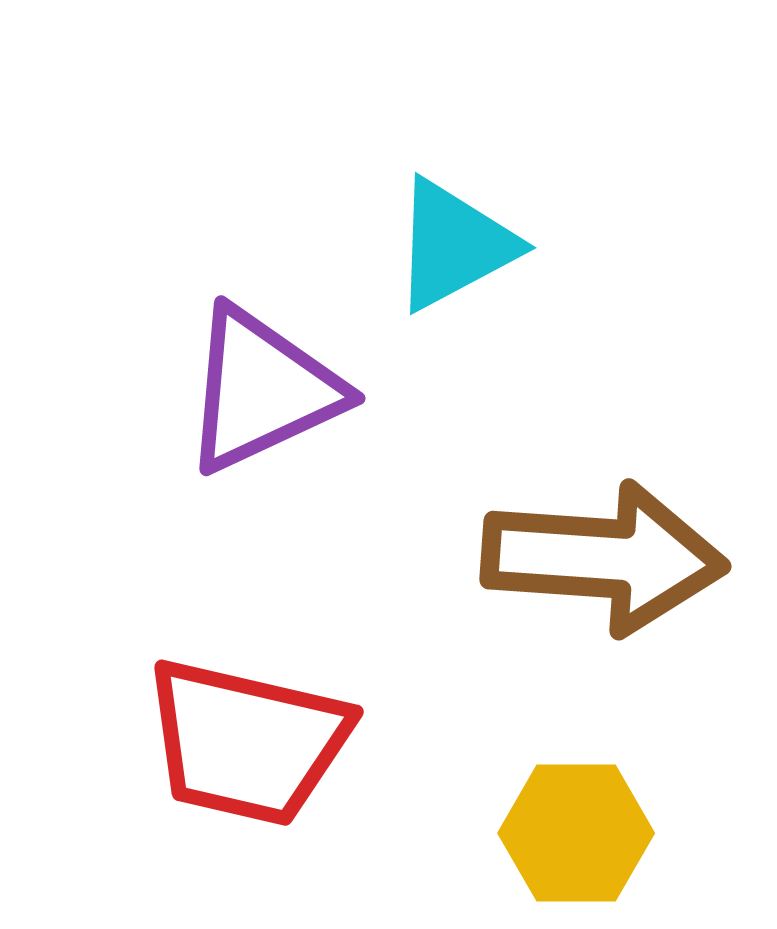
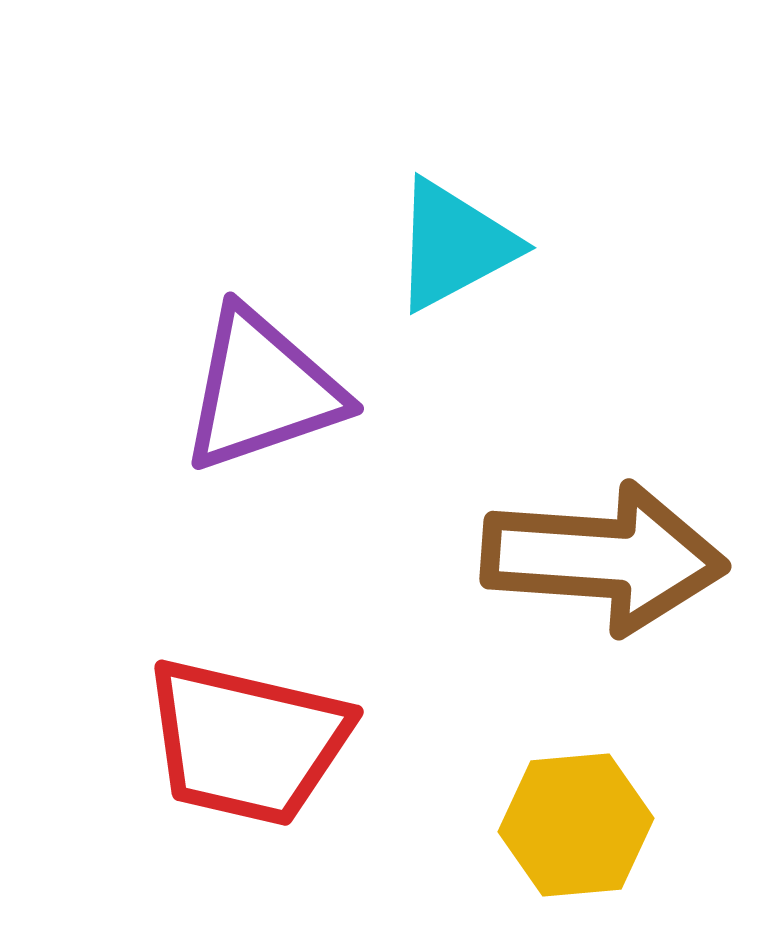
purple triangle: rotated 6 degrees clockwise
yellow hexagon: moved 8 px up; rotated 5 degrees counterclockwise
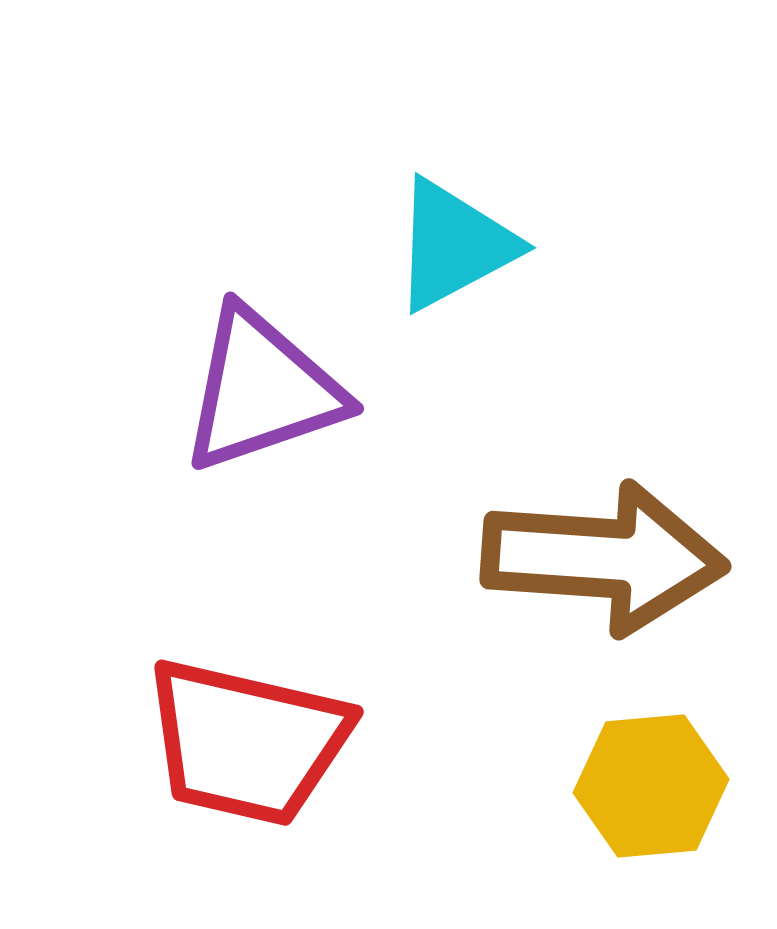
yellow hexagon: moved 75 px right, 39 px up
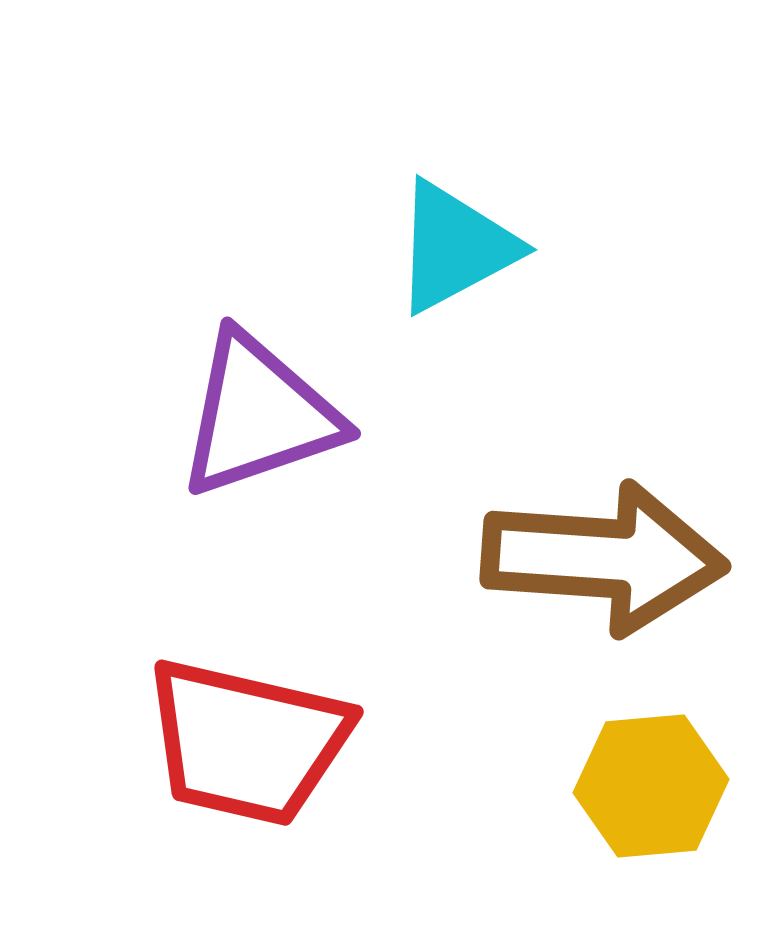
cyan triangle: moved 1 px right, 2 px down
purple triangle: moved 3 px left, 25 px down
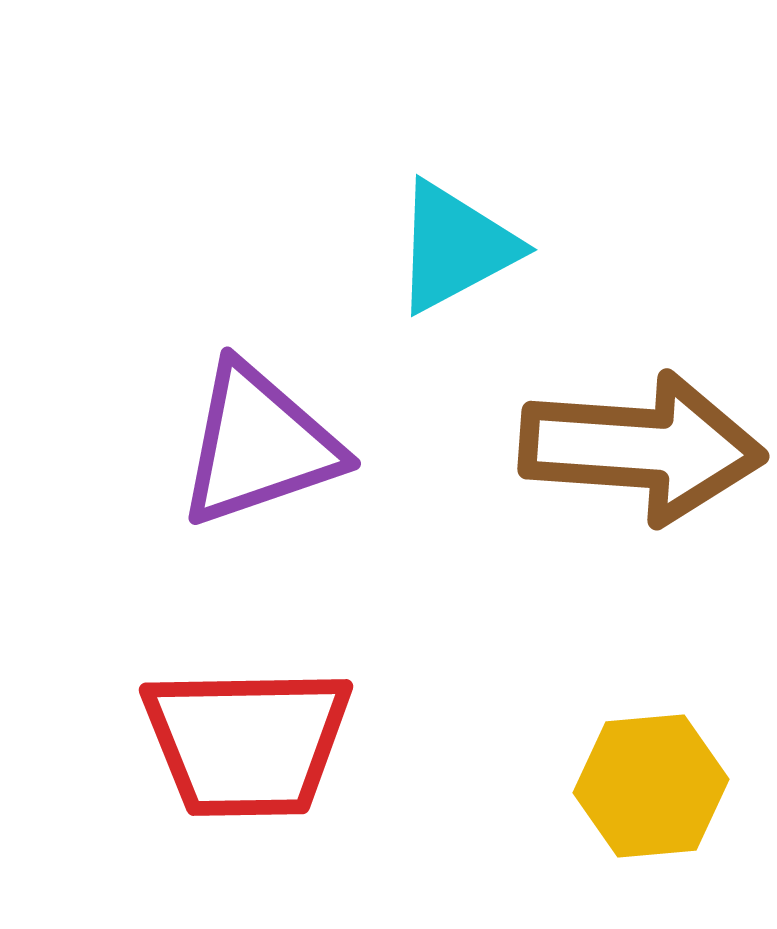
purple triangle: moved 30 px down
brown arrow: moved 38 px right, 110 px up
red trapezoid: rotated 14 degrees counterclockwise
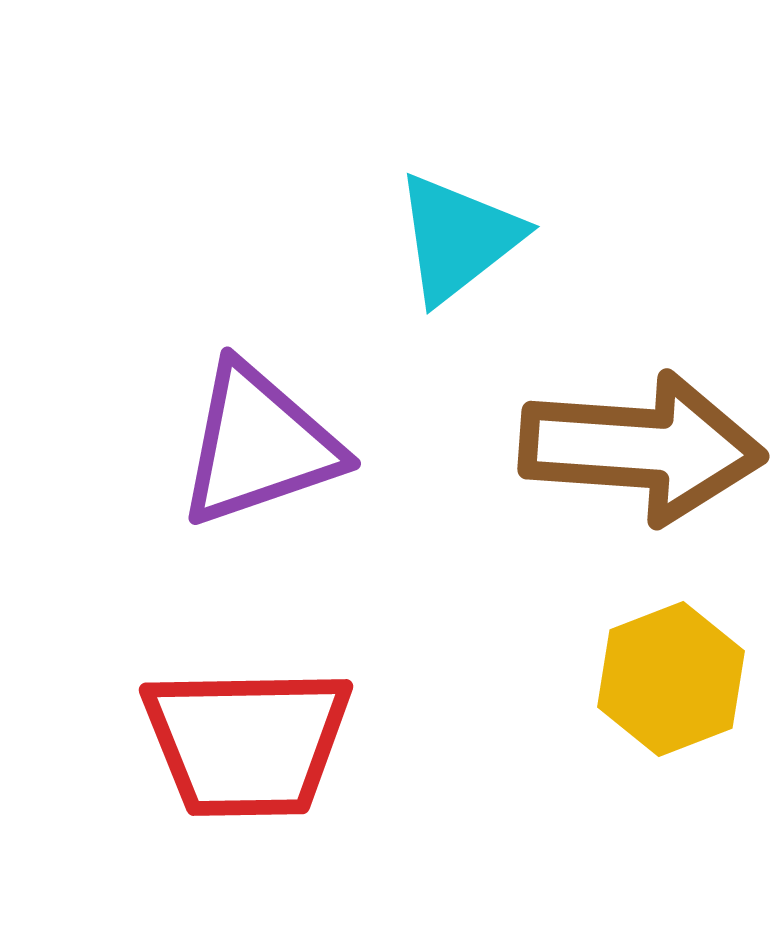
cyan triangle: moved 3 px right, 9 px up; rotated 10 degrees counterclockwise
yellow hexagon: moved 20 px right, 107 px up; rotated 16 degrees counterclockwise
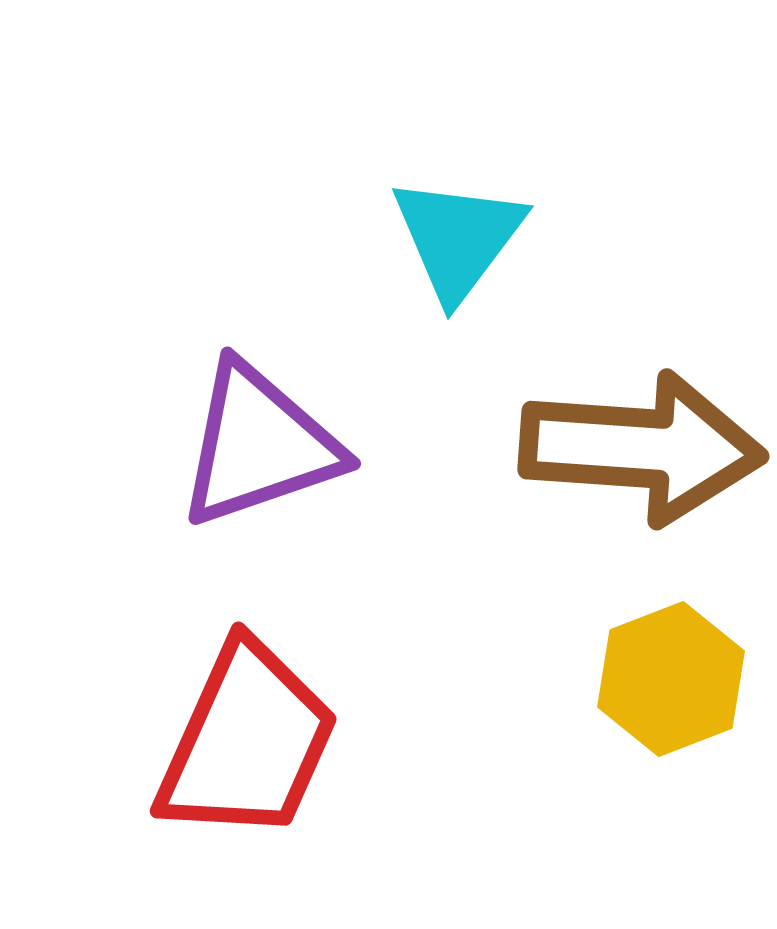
cyan triangle: rotated 15 degrees counterclockwise
red trapezoid: rotated 65 degrees counterclockwise
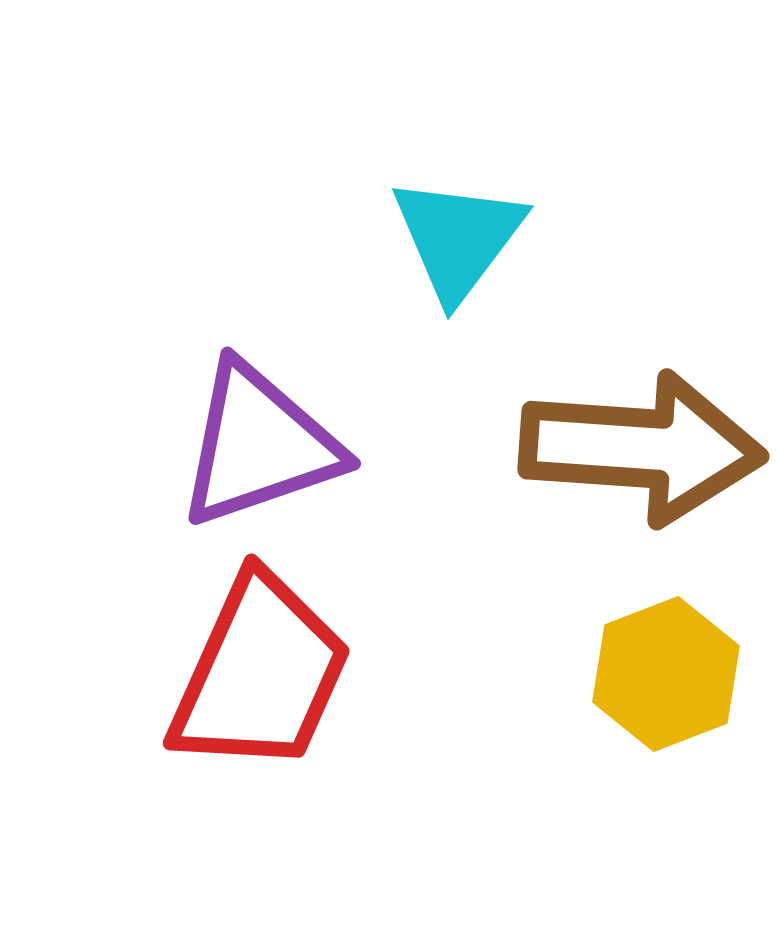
yellow hexagon: moved 5 px left, 5 px up
red trapezoid: moved 13 px right, 68 px up
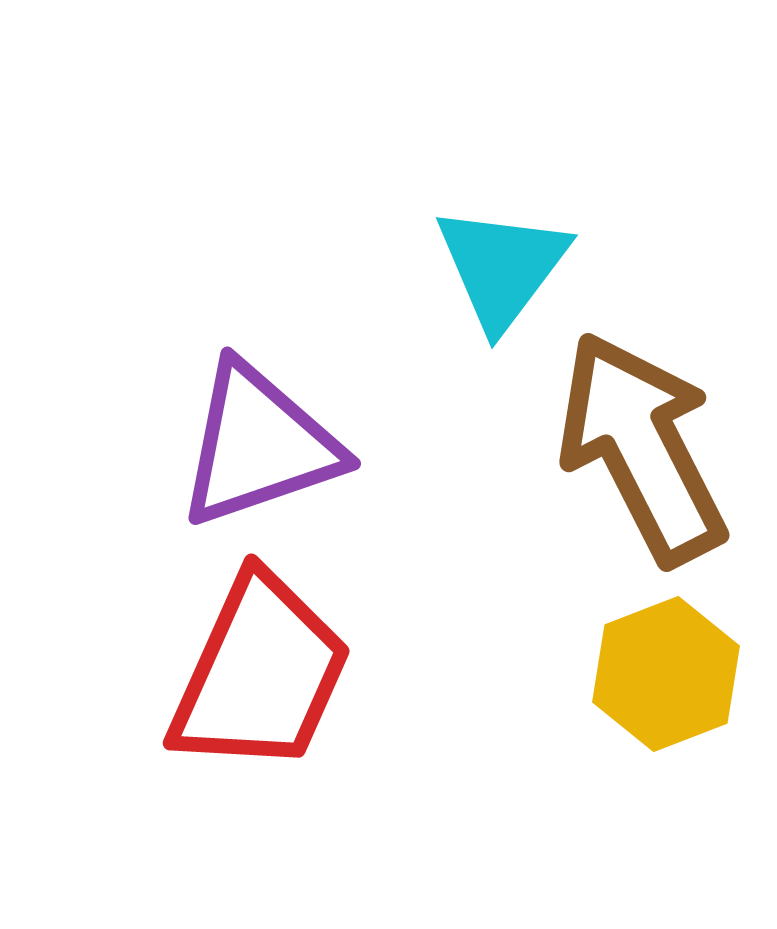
cyan triangle: moved 44 px right, 29 px down
brown arrow: rotated 121 degrees counterclockwise
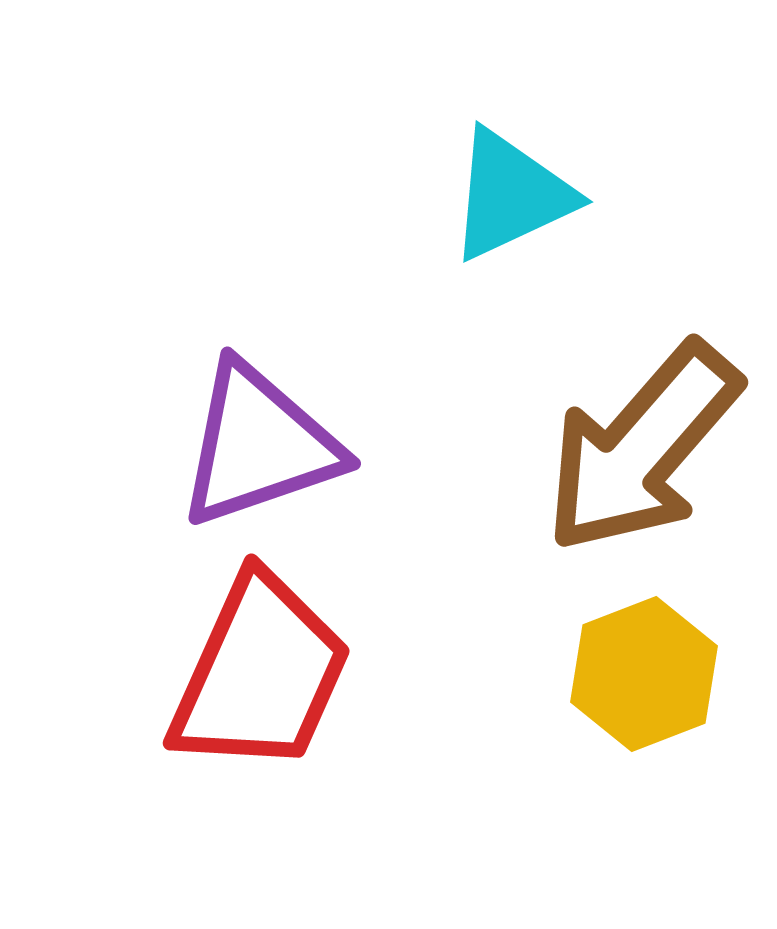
cyan triangle: moved 9 px right, 72 px up; rotated 28 degrees clockwise
brown arrow: rotated 112 degrees counterclockwise
yellow hexagon: moved 22 px left
